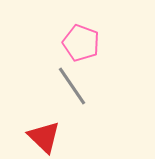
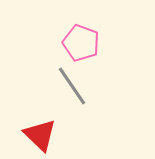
red triangle: moved 4 px left, 2 px up
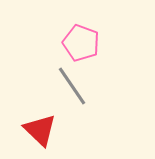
red triangle: moved 5 px up
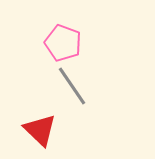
pink pentagon: moved 18 px left
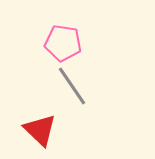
pink pentagon: rotated 12 degrees counterclockwise
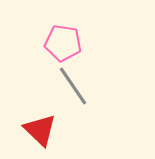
gray line: moved 1 px right
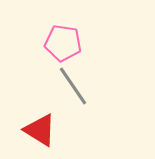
red triangle: rotated 12 degrees counterclockwise
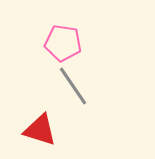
red triangle: rotated 15 degrees counterclockwise
